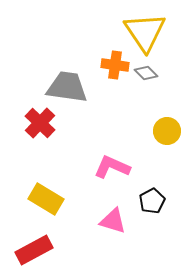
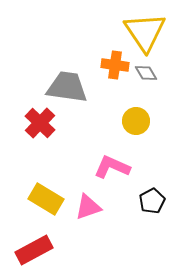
gray diamond: rotated 15 degrees clockwise
yellow circle: moved 31 px left, 10 px up
pink triangle: moved 25 px left, 14 px up; rotated 36 degrees counterclockwise
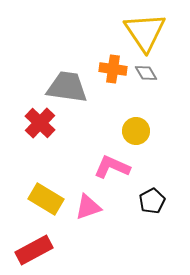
orange cross: moved 2 px left, 4 px down
yellow circle: moved 10 px down
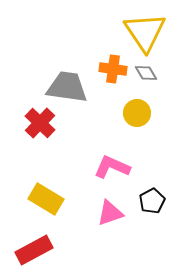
yellow circle: moved 1 px right, 18 px up
pink triangle: moved 22 px right, 6 px down
